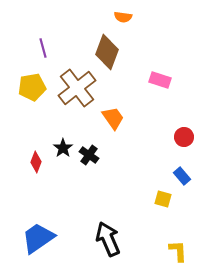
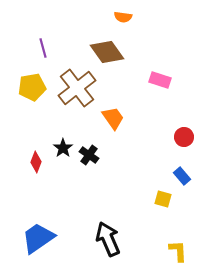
brown diamond: rotated 56 degrees counterclockwise
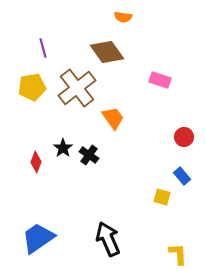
yellow square: moved 1 px left, 2 px up
yellow L-shape: moved 3 px down
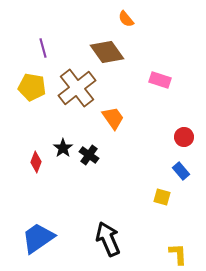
orange semicircle: moved 3 px right, 2 px down; rotated 42 degrees clockwise
yellow pentagon: rotated 20 degrees clockwise
blue rectangle: moved 1 px left, 5 px up
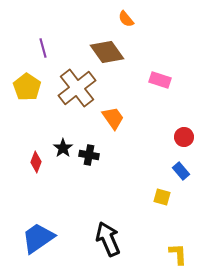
yellow pentagon: moved 5 px left; rotated 24 degrees clockwise
black cross: rotated 24 degrees counterclockwise
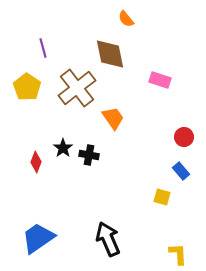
brown diamond: moved 3 px right, 2 px down; rotated 24 degrees clockwise
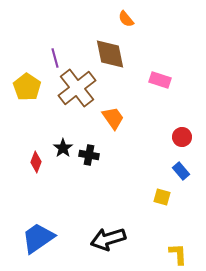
purple line: moved 12 px right, 10 px down
red circle: moved 2 px left
black arrow: rotated 84 degrees counterclockwise
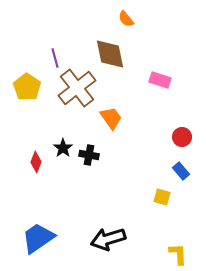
orange trapezoid: moved 2 px left
